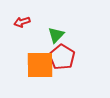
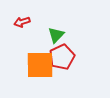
red pentagon: rotated 15 degrees clockwise
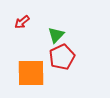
red arrow: rotated 21 degrees counterclockwise
orange square: moved 9 px left, 8 px down
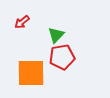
red pentagon: rotated 15 degrees clockwise
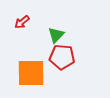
red pentagon: rotated 15 degrees clockwise
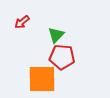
orange square: moved 11 px right, 6 px down
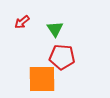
green triangle: moved 1 px left, 6 px up; rotated 18 degrees counterclockwise
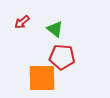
green triangle: rotated 18 degrees counterclockwise
orange square: moved 1 px up
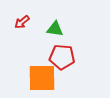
green triangle: rotated 30 degrees counterclockwise
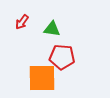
red arrow: rotated 14 degrees counterclockwise
green triangle: moved 3 px left
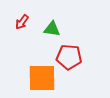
red pentagon: moved 7 px right
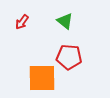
green triangle: moved 13 px right, 8 px up; rotated 30 degrees clockwise
